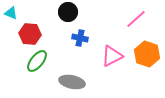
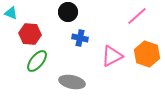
pink line: moved 1 px right, 3 px up
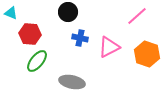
pink triangle: moved 3 px left, 9 px up
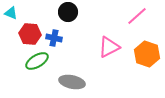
blue cross: moved 26 px left
green ellipse: rotated 20 degrees clockwise
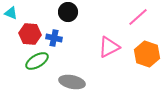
pink line: moved 1 px right, 1 px down
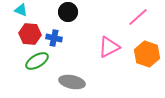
cyan triangle: moved 10 px right, 3 px up
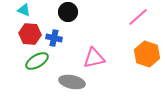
cyan triangle: moved 3 px right
pink triangle: moved 15 px left, 11 px down; rotated 15 degrees clockwise
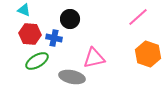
black circle: moved 2 px right, 7 px down
orange hexagon: moved 1 px right
gray ellipse: moved 5 px up
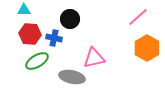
cyan triangle: rotated 24 degrees counterclockwise
orange hexagon: moved 1 px left, 6 px up; rotated 10 degrees clockwise
